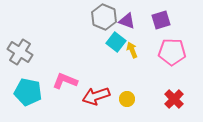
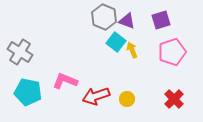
pink pentagon: rotated 20 degrees counterclockwise
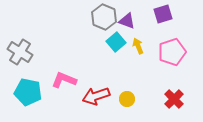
purple square: moved 2 px right, 6 px up
cyan square: rotated 12 degrees clockwise
yellow arrow: moved 6 px right, 4 px up
pink L-shape: moved 1 px left, 1 px up
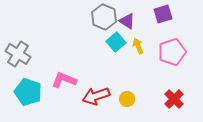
purple triangle: rotated 12 degrees clockwise
gray cross: moved 2 px left, 2 px down
cyan pentagon: rotated 8 degrees clockwise
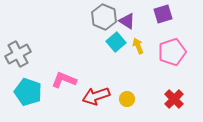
gray cross: rotated 30 degrees clockwise
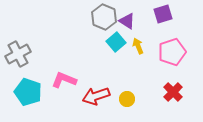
red cross: moved 1 px left, 7 px up
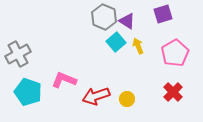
pink pentagon: moved 3 px right, 1 px down; rotated 12 degrees counterclockwise
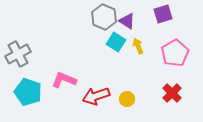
cyan square: rotated 18 degrees counterclockwise
red cross: moved 1 px left, 1 px down
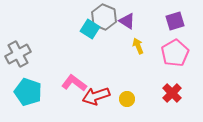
purple square: moved 12 px right, 7 px down
cyan square: moved 26 px left, 13 px up
pink L-shape: moved 10 px right, 3 px down; rotated 15 degrees clockwise
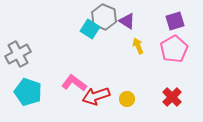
pink pentagon: moved 1 px left, 4 px up
red cross: moved 4 px down
